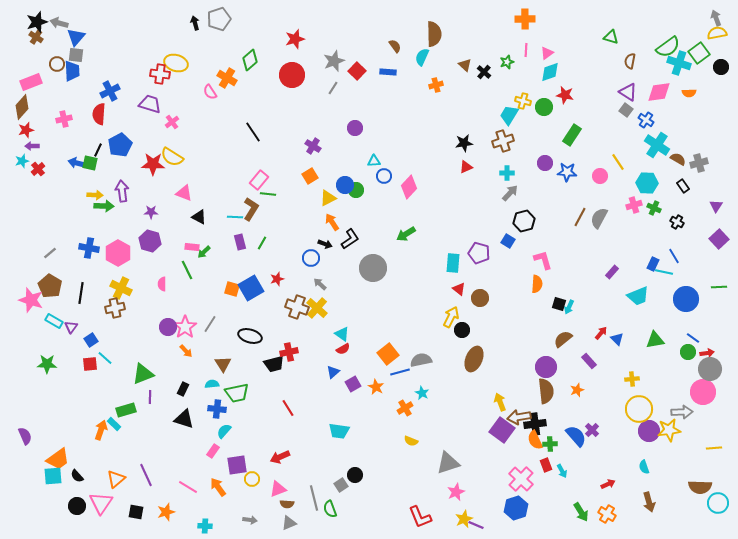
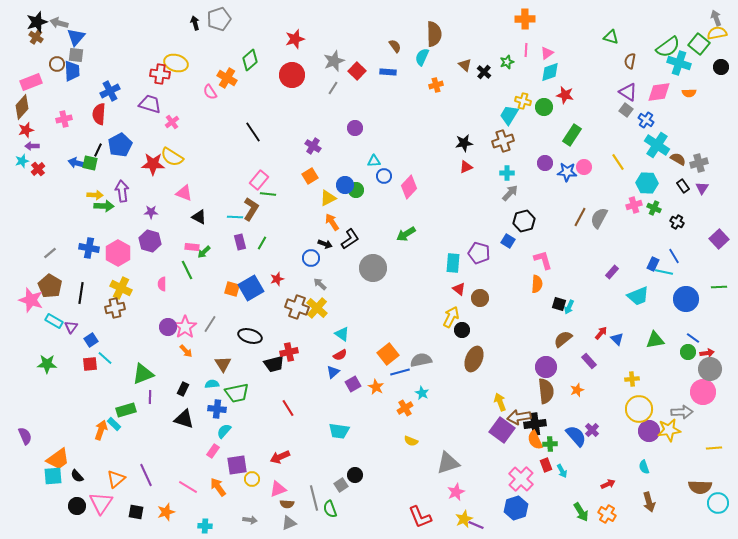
green square at (699, 53): moved 9 px up; rotated 15 degrees counterclockwise
pink circle at (600, 176): moved 16 px left, 9 px up
purple triangle at (716, 206): moved 14 px left, 18 px up
red semicircle at (343, 349): moved 3 px left, 6 px down
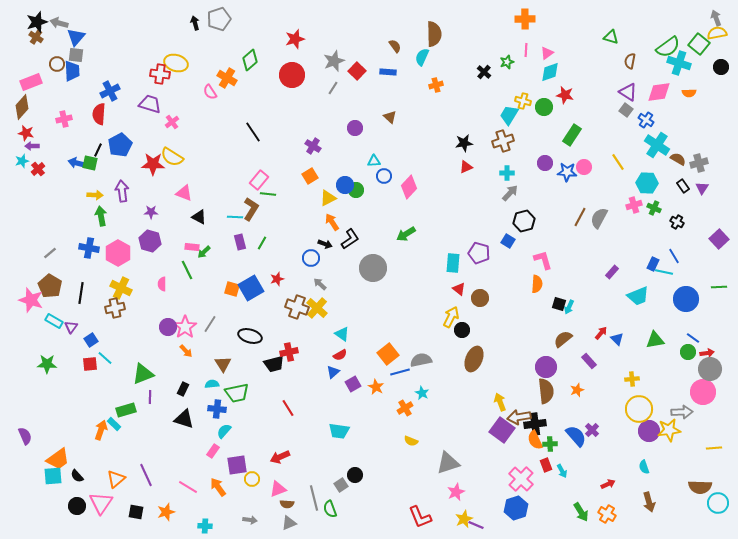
brown triangle at (465, 65): moved 75 px left, 52 px down
red star at (26, 130): moved 3 px down; rotated 28 degrees clockwise
green arrow at (104, 206): moved 3 px left, 10 px down; rotated 102 degrees counterclockwise
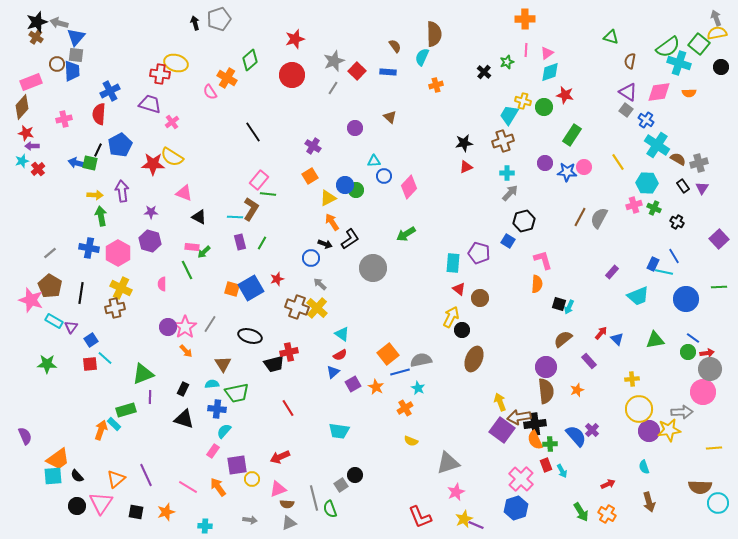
cyan star at (422, 393): moved 4 px left, 5 px up
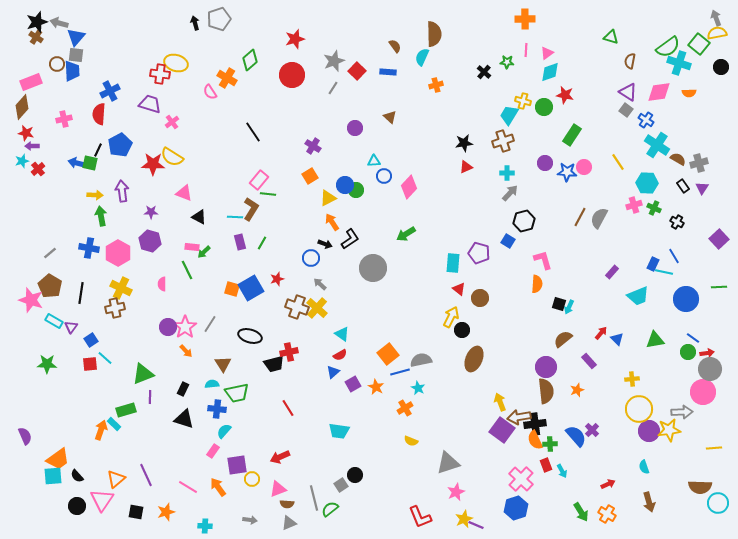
green star at (507, 62): rotated 24 degrees clockwise
pink triangle at (101, 503): moved 1 px right, 3 px up
green semicircle at (330, 509): rotated 72 degrees clockwise
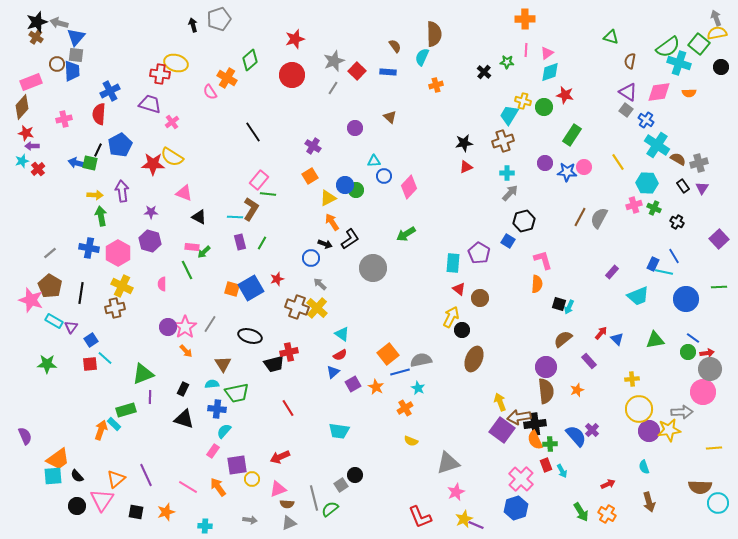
black arrow at (195, 23): moved 2 px left, 2 px down
purple pentagon at (479, 253): rotated 15 degrees clockwise
yellow cross at (121, 288): moved 1 px right, 2 px up
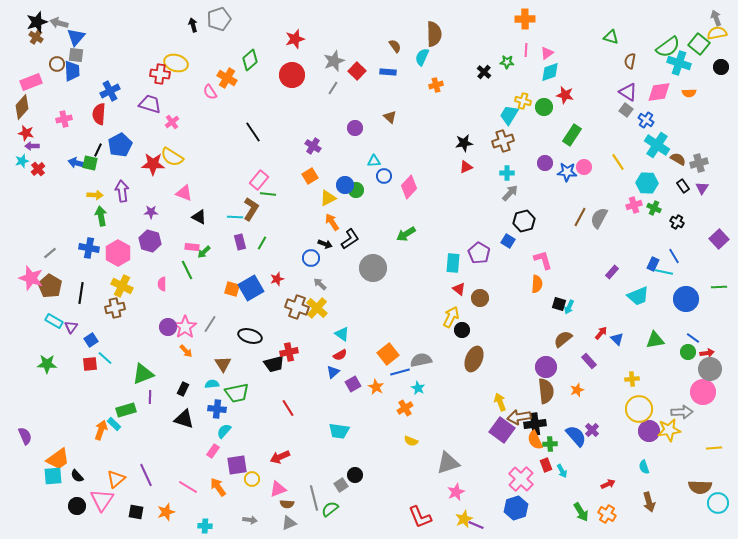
pink star at (31, 300): moved 22 px up
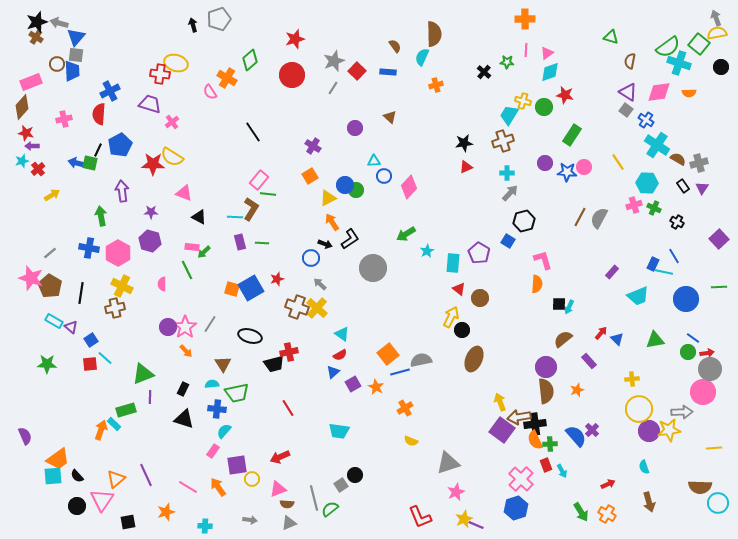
yellow arrow at (95, 195): moved 43 px left; rotated 35 degrees counterclockwise
green line at (262, 243): rotated 64 degrees clockwise
black square at (559, 304): rotated 16 degrees counterclockwise
purple triangle at (71, 327): rotated 24 degrees counterclockwise
cyan star at (418, 388): moved 9 px right, 137 px up; rotated 16 degrees clockwise
black square at (136, 512): moved 8 px left, 10 px down; rotated 21 degrees counterclockwise
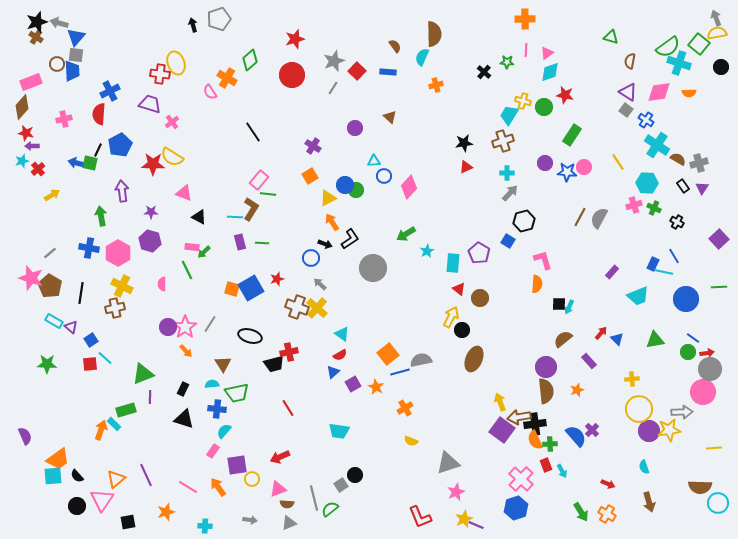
yellow ellipse at (176, 63): rotated 55 degrees clockwise
red arrow at (608, 484): rotated 48 degrees clockwise
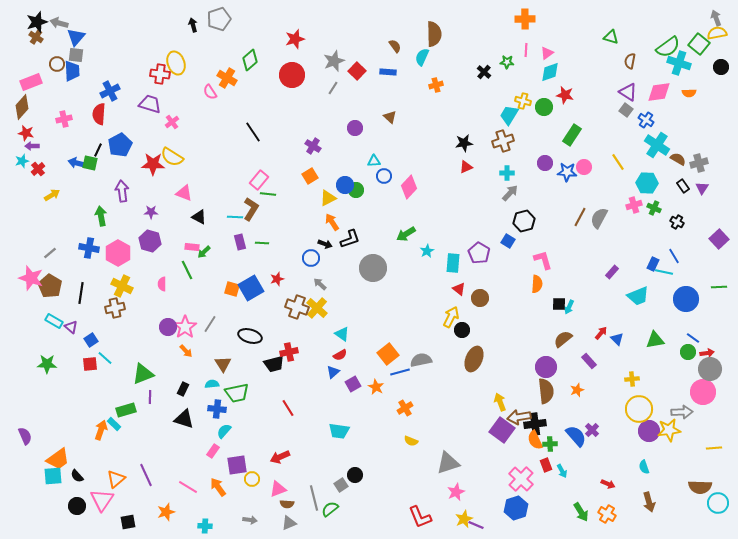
black L-shape at (350, 239): rotated 15 degrees clockwise
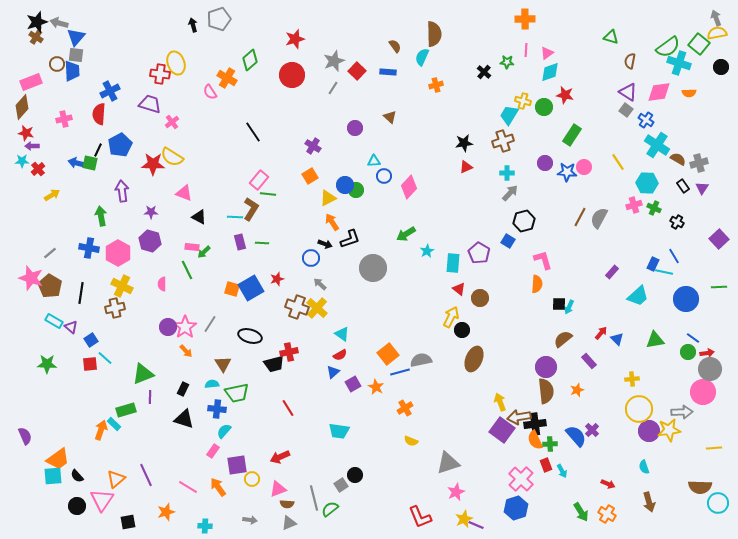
cyan star at (22, 161): rotated 16 degrees clockwise
cyan trapezoid at (638, 296): rotated 20 degrees counterclockwise
